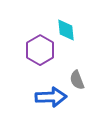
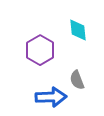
cyan diamond: moved 12 px right
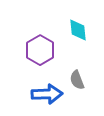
blue arrow: moved 4 px left, 3 px up
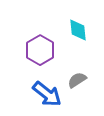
gray semicircle: rotated 78 degrees clockwise
blue arrow: rotated 40 degrees clockwise
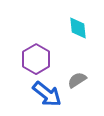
cyan diamond: moved 2 px up
purple hexagon: moved 4 px left, 9 px down
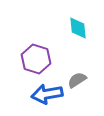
purple hexagon: rotated 12 degrees counterclockwise
blue arrow: rotated 132 degrees clockwise
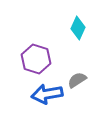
cyan diamond: rotated 30 degrees clockwise
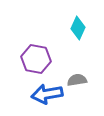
purple hexagon: rotated 8 degrees counterclockwise
gray semicircle: rotated 24 degrees clockwise
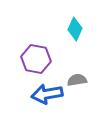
cyan diamond: moved 3 px left, 1 px down
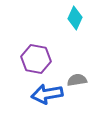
cyan diamond: moved 11 px up
